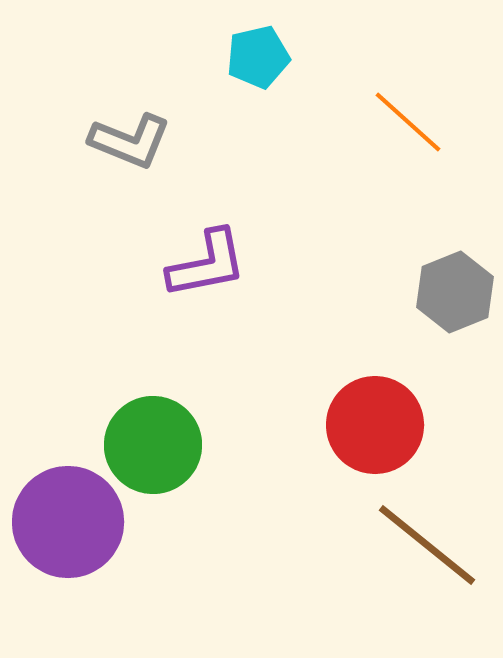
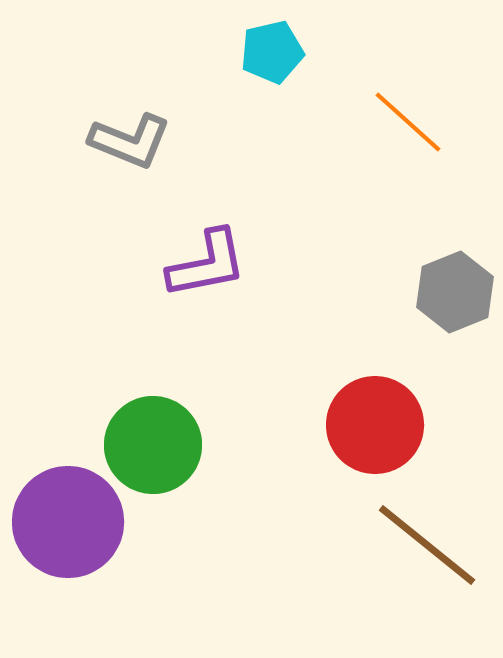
cyan pentagon: moved 14 px right, 5 px up
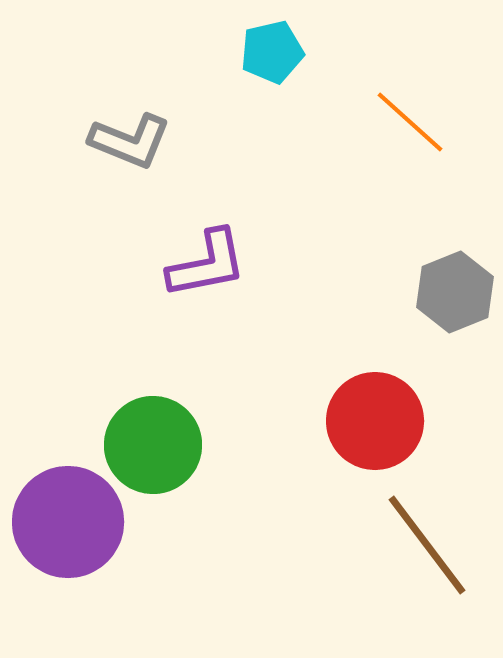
orange line: moved 2 px right
red circle: moved 4 px up
brown line: rotated 14 degrees clockwise
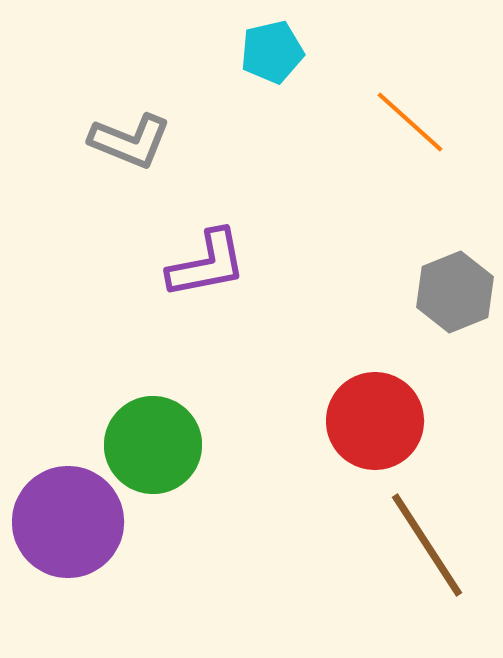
brown line: rotated 4 degrees clockwise
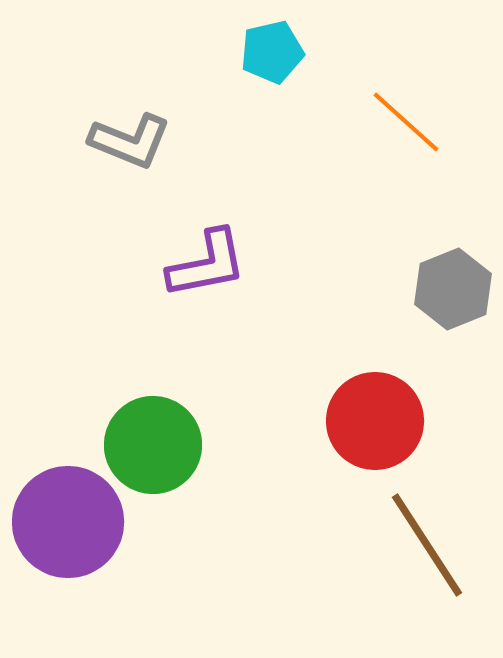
orange line: moved 4 px left
gray hexagon: moved 2 px left, 3 px up
